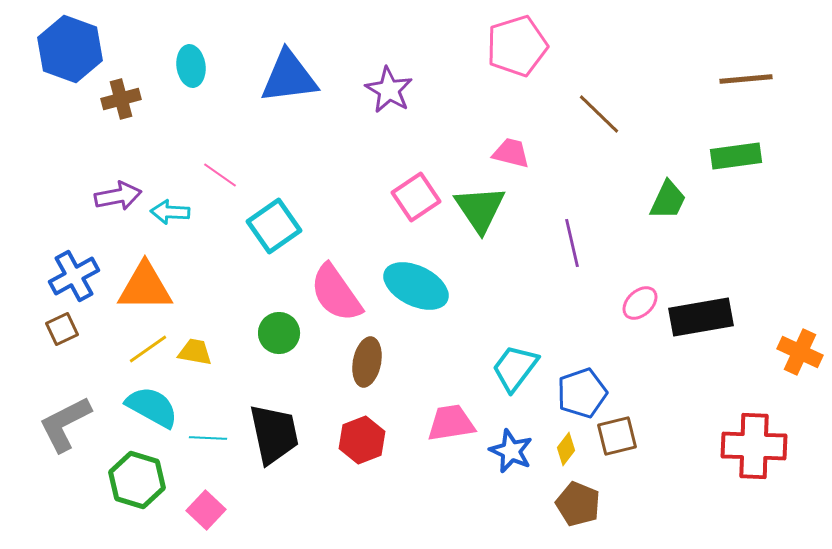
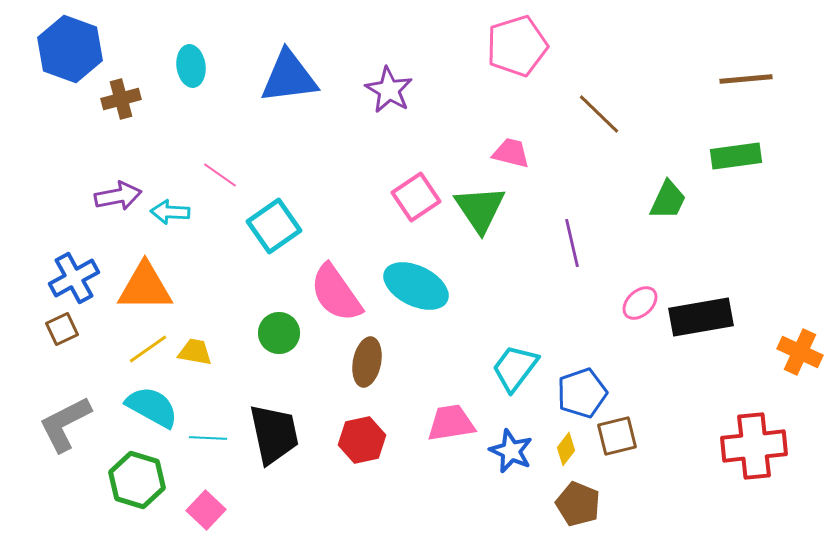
blue cross at (74, 276): moved 2 px down
red hexagon at (362, 440): rotated 9 degrees clockwise
red cross at (754, 446): rotated 8 degrees counterclockwise
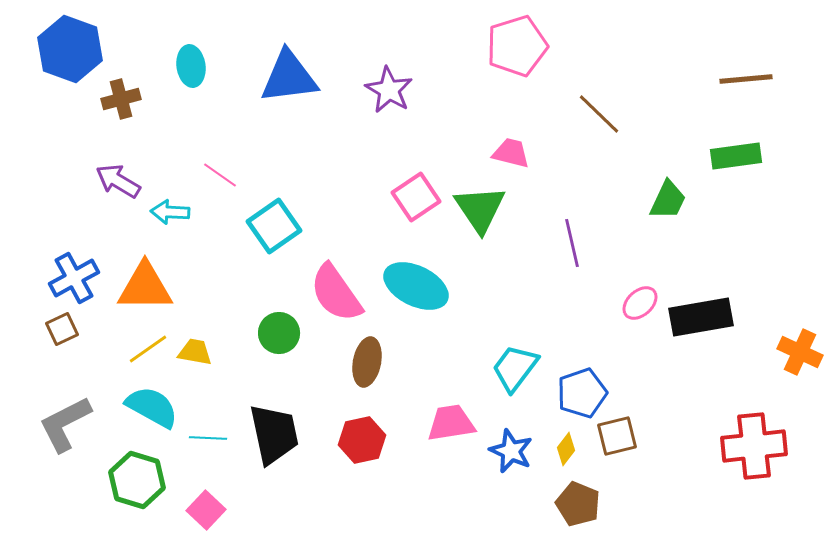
purple arrow at (118, 196): moved 15 px up; rotated 138 degrees counterclockwise
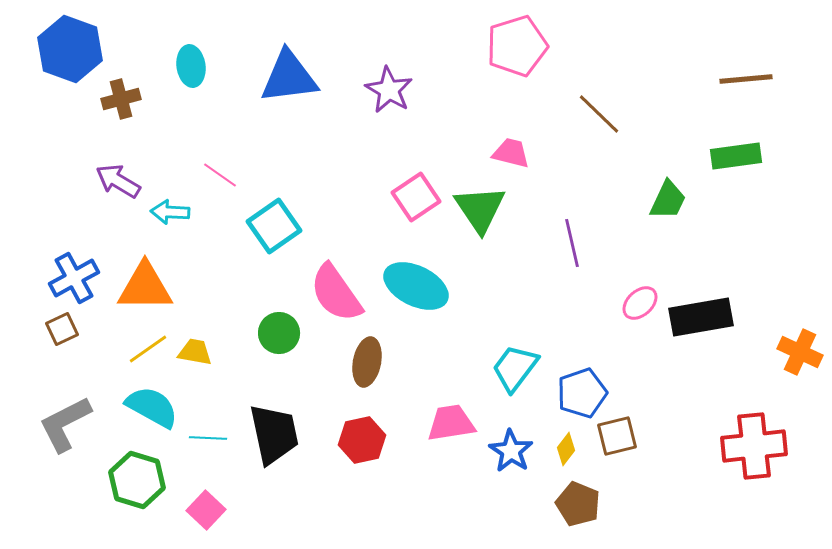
blue star at (511, 451): rotated 9 degrees clockwise
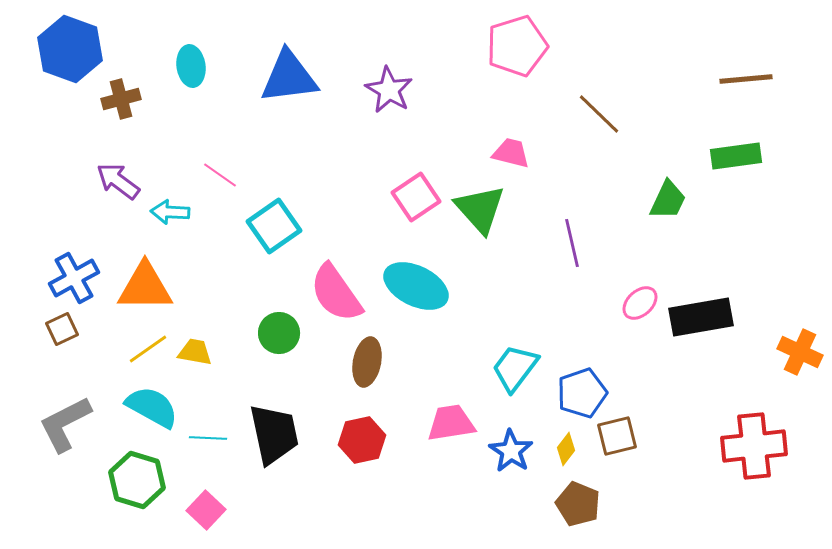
purple arrow at (118, 181): rotated 6 degrees clockwise
green triangle at (480, 209): rotated 8 degrees counterclockwise
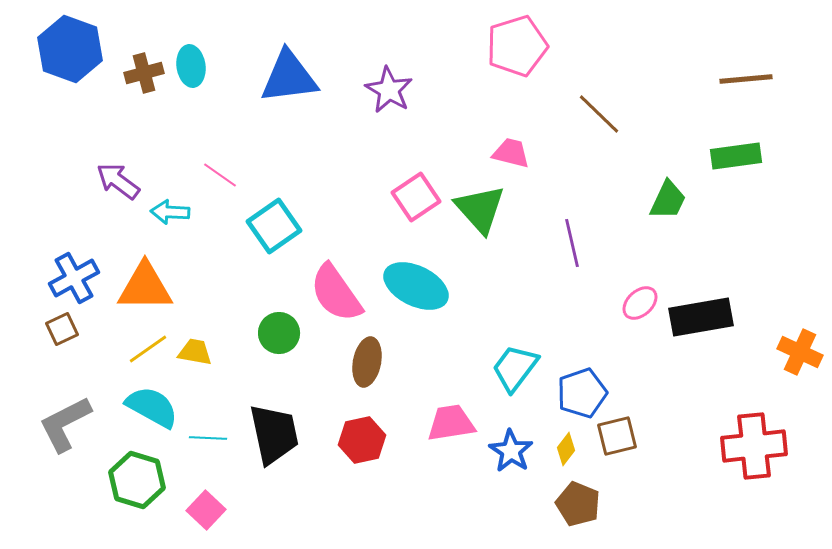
brown cross at (121, 99): moved 23 px right, 26 px up
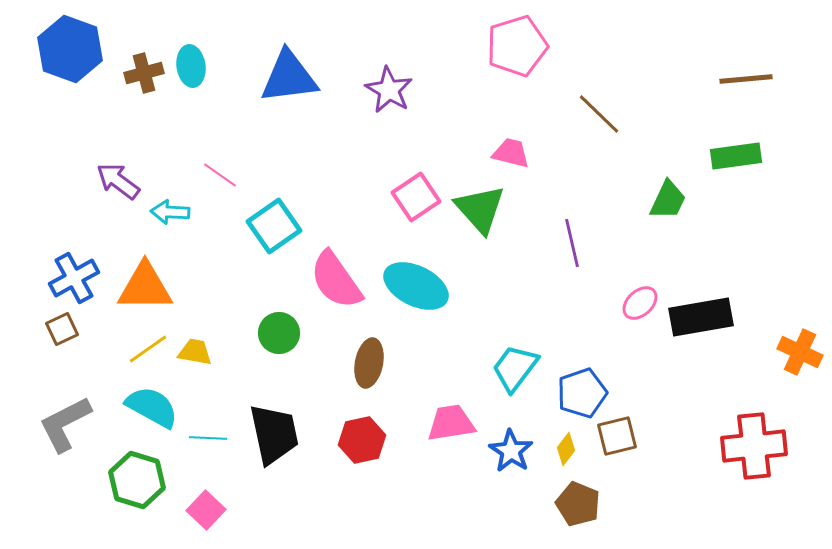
pink semicircle at (336, 293): moved 13 px up
brown ellipse at (367, 362): moved 2 px right, 1 px down
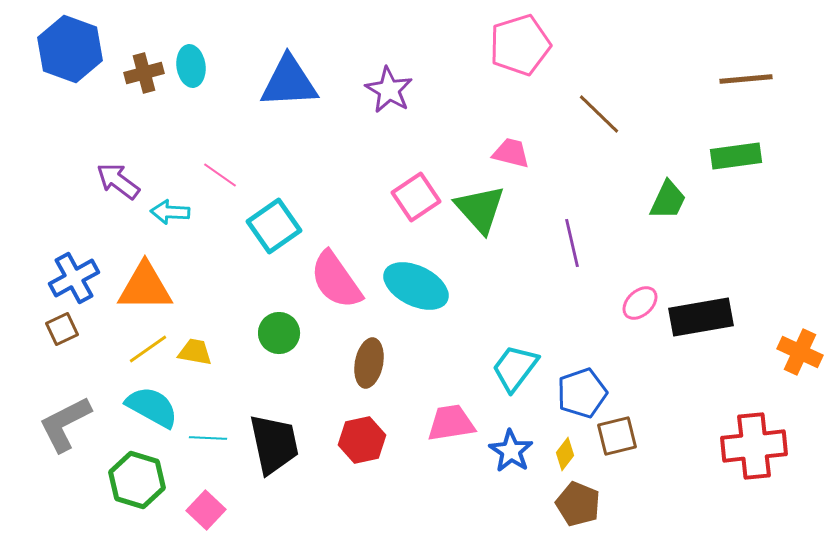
pink pentagon at (517, 46): moved 3 px right, 1 px up
blue triangle at (289, 77): moved 5 px down; rotated 4 degrees clockwise
black trapezoid at (274, 434): moved 10 px down
yellow diamond at (566, 449): moved 1 px left, 5 px down
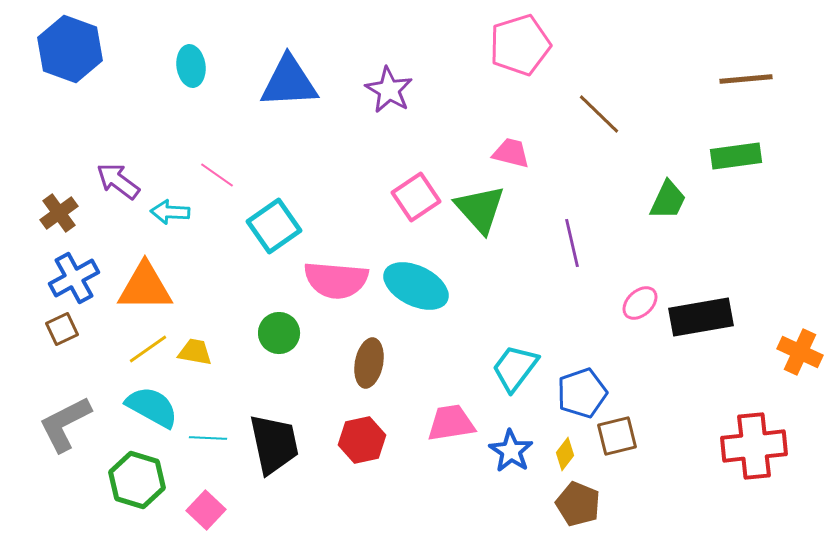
brown cross at (144, 73): moved 85 px left, 140 px down; rotated 21 degrees counterclockwise
pink line at (220, 175): moved 3 px left
pink semicircle at (336, 280): rotated 50 degrees counterclockwise
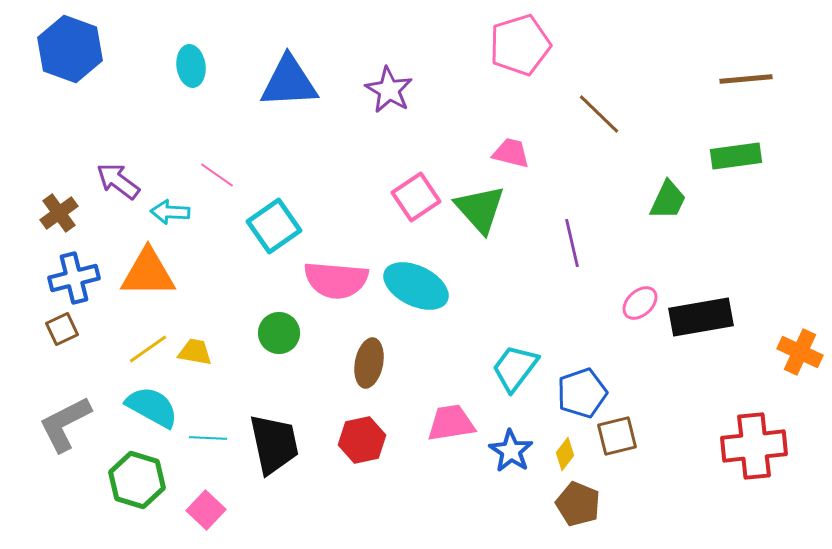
blue cross at (74, 278): rotated 15 degrees clockwise
orange triangle at (145, 287): moved 3 px right, 14 px up
